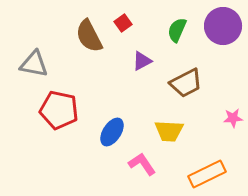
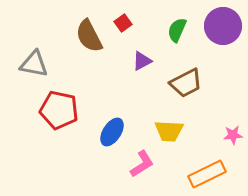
pink star: moved 17 px down
pink L-shape: rotated 92 degrees clockwise
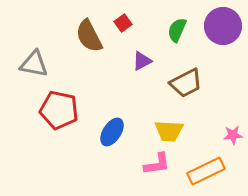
pink L-shape: moved 15 px right; rotated 24 degrees clockwise
orange rectangle: moved 1 px left, 3 px up
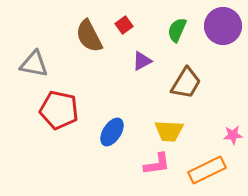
red square: moved 1 px right, 2 px down
brown trapezoid: rotated 32 degrees counterclockwise
orange rectangle: moved 1 px right, 1 px up
